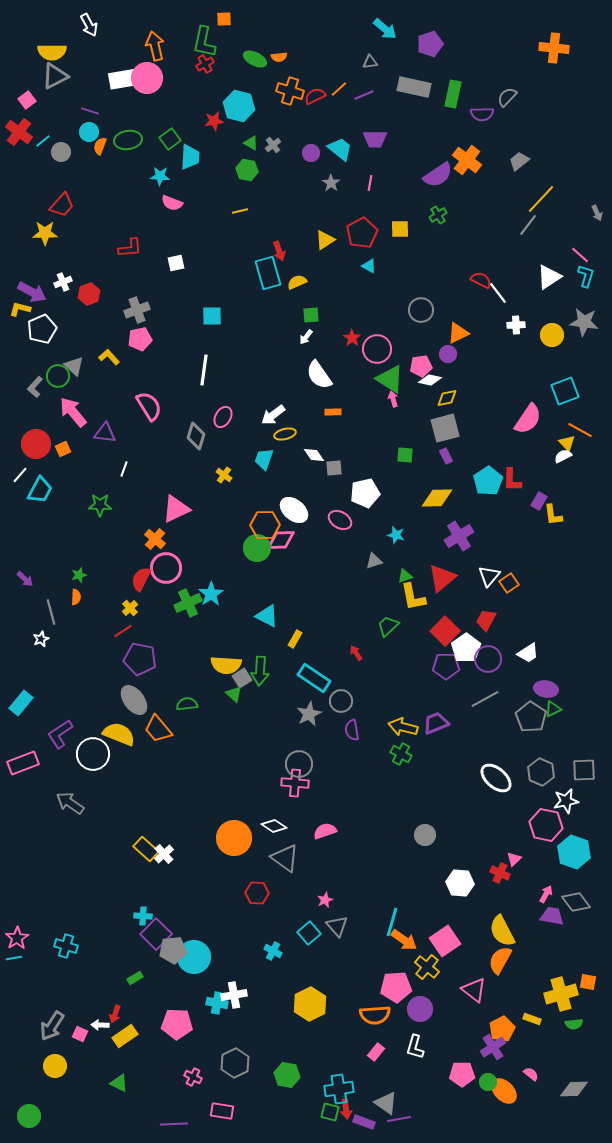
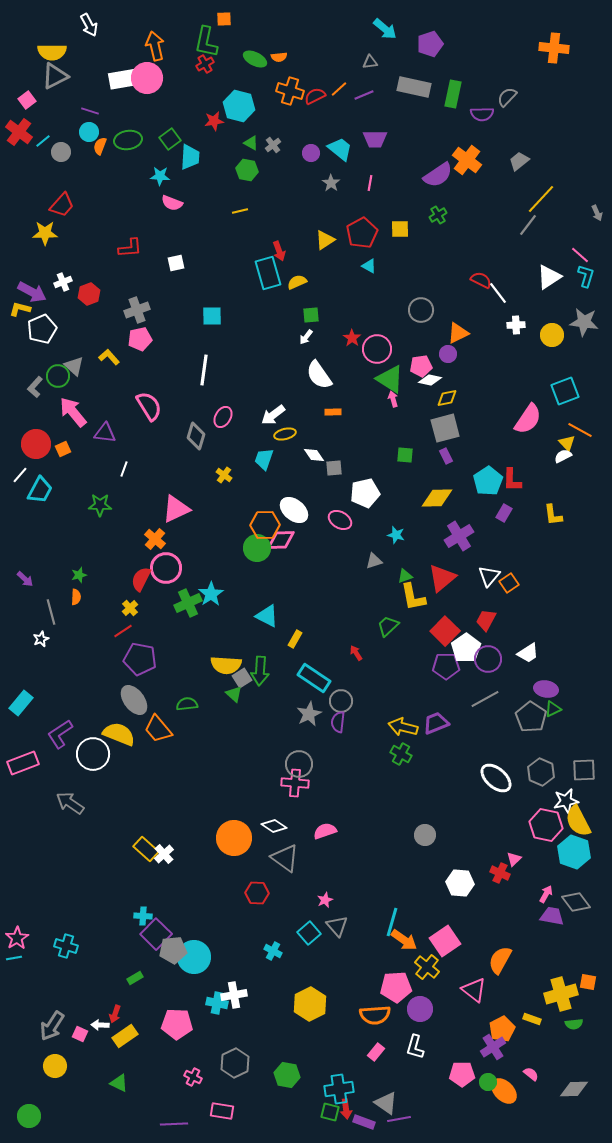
green L-shape at (204, 42): moved 2 px right
purple rectangle at (539, 501): moved 35 px left, 12 px down
purple semicircle at (352, 730): moved 14 px left, 8 px up; rotated 15 degrees clockwise
yellow semicircle at (502, 931): moved 76 px right, 110 px up
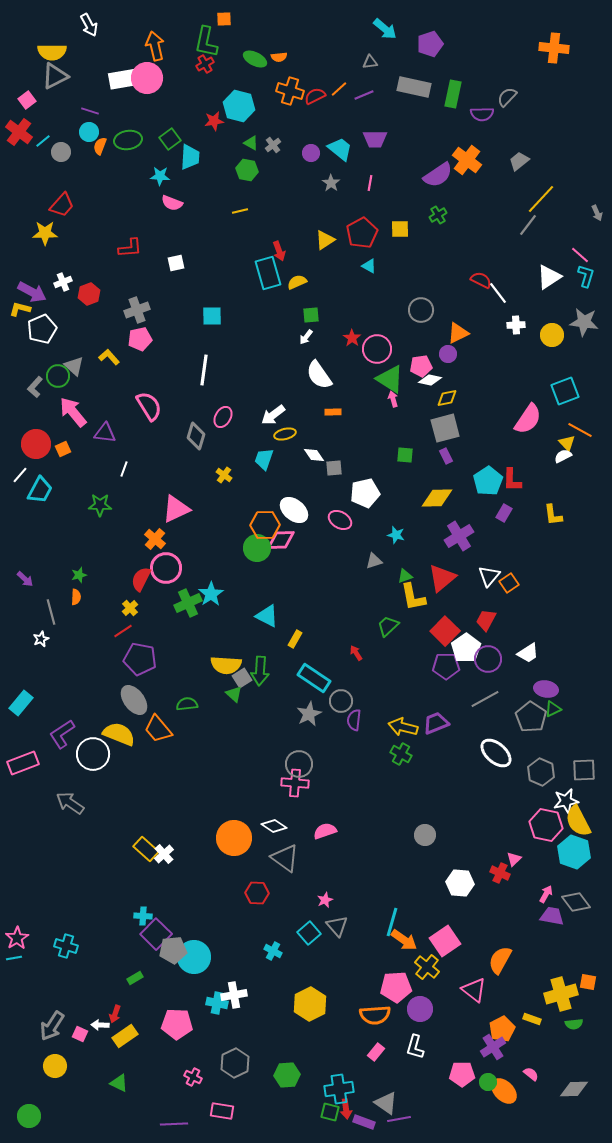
purple semicircle at (338, 722): moved 16 px right, 2 px up
purple L-shape at (60, 734): moved 2 px right
white ellipse at (496, 778): moved 25 px up
green hexagon at (287, 1075): rotated 15 degrees counterclockwise
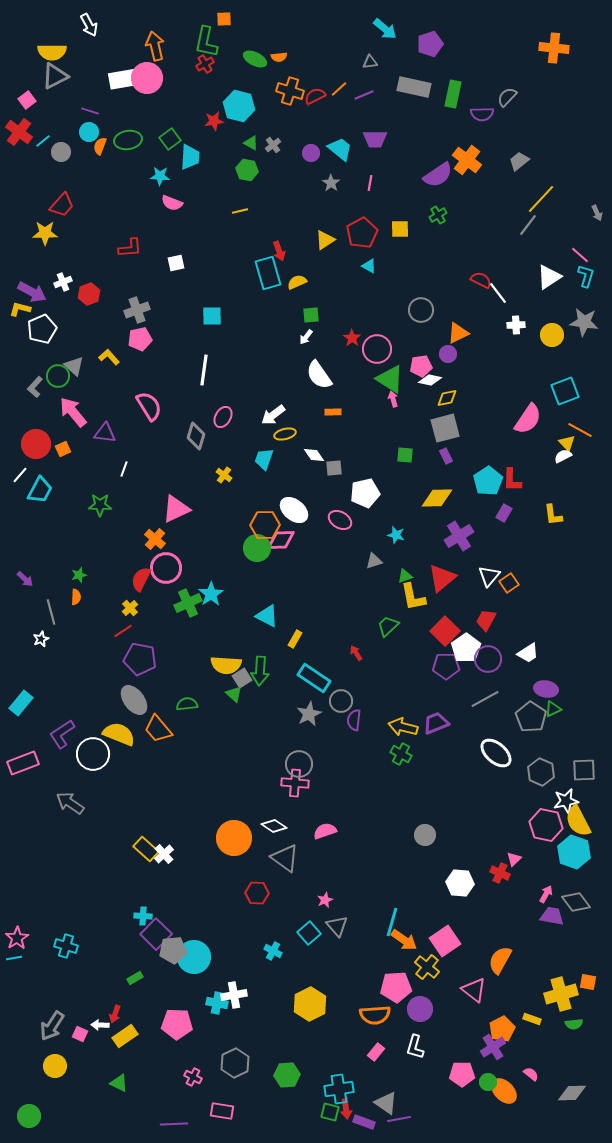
gray diamond at (574, 1089): moved 2 px left, 4 px down
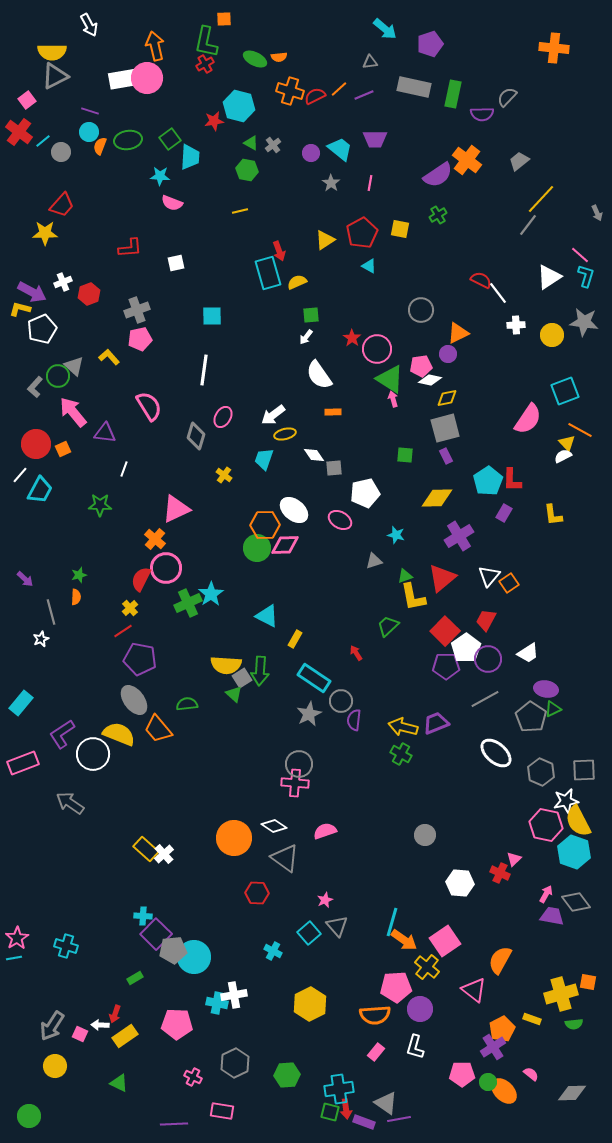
yellow square at (400, 229): rotated 12 degrees clockwise
pink diamond at (281, 540): moved 4 px right, 5 px down
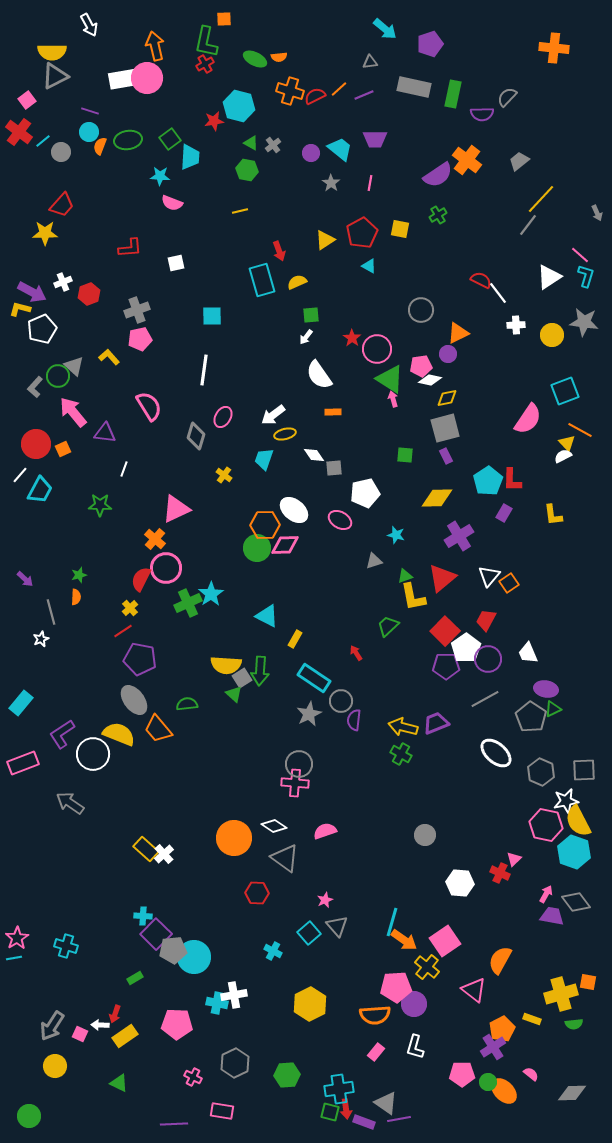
cyan rectangle at (268, 273): moved 6 px left, 7 px down
white trapezoid at (528, 653): rotated 100 degrees clockwise
purple circle at (420, 1009): moved 6 px left, 5 px up
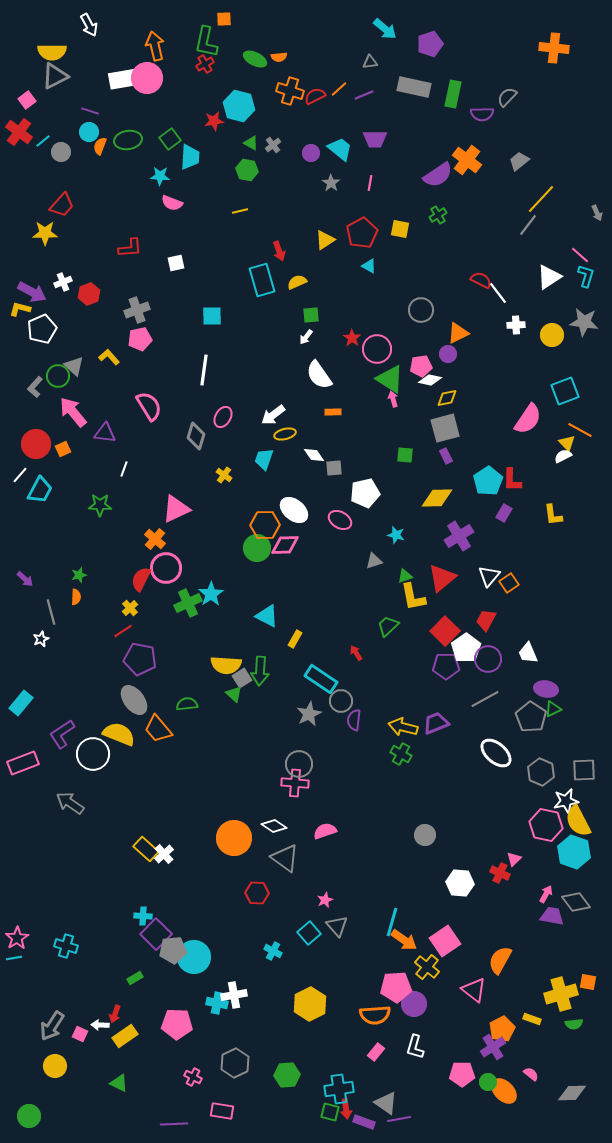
cyan rectangle at (314, 678): moved 7 px right, 1 px down
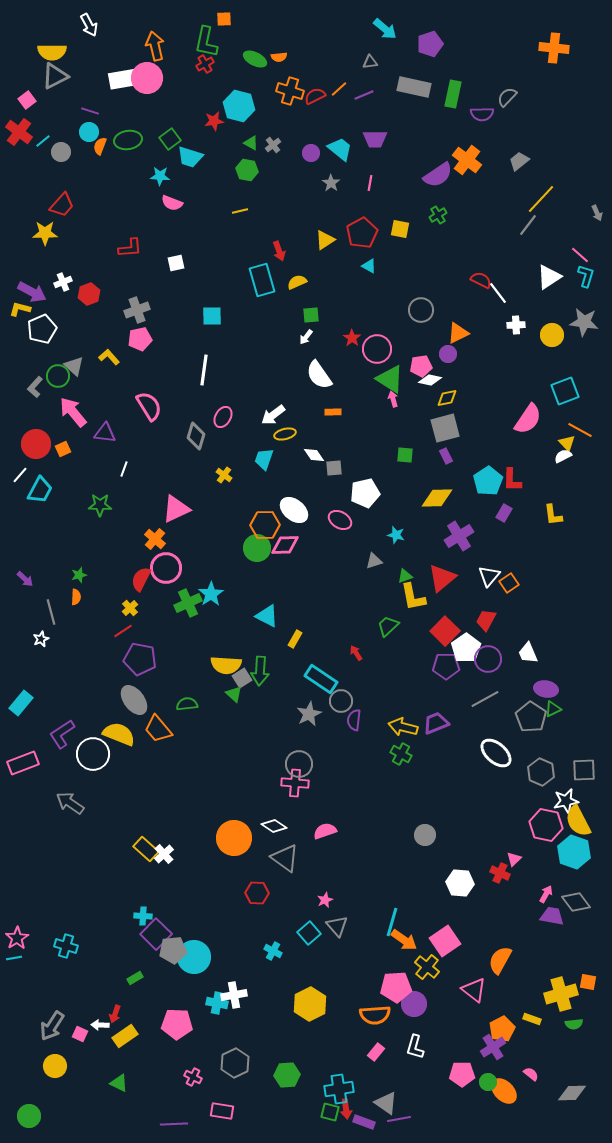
cyan trapezoid at (190, 157): rotated 104 degrees clockwise
